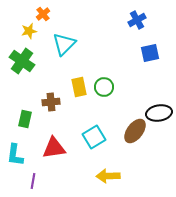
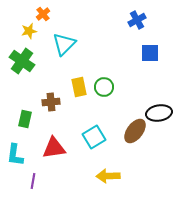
blue square: rotated 12 degrees clockwise
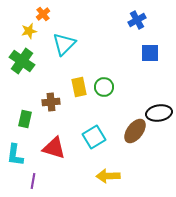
red triangle: rotated 25 degrees clockwise
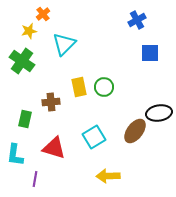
purple line: moved 2 px right, 2 px up
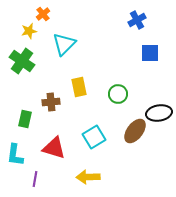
green circle: moved 14 px right, 7 px down
yellow arrow: moved 20 px left, 1 px down
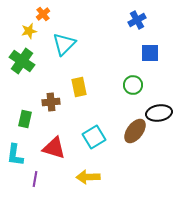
green circle: moved 15 px right, 9 px up
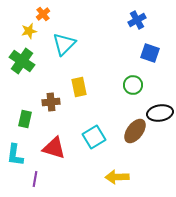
blue square: rotated 18 degrees clockwise
black ellipse: moved 1 px right
yellow arrow: moved 29 px right
